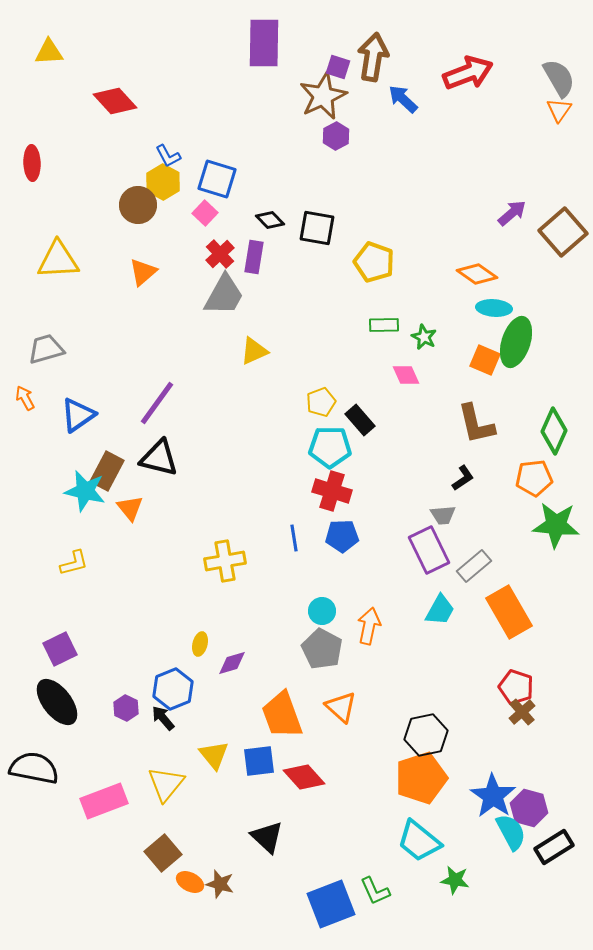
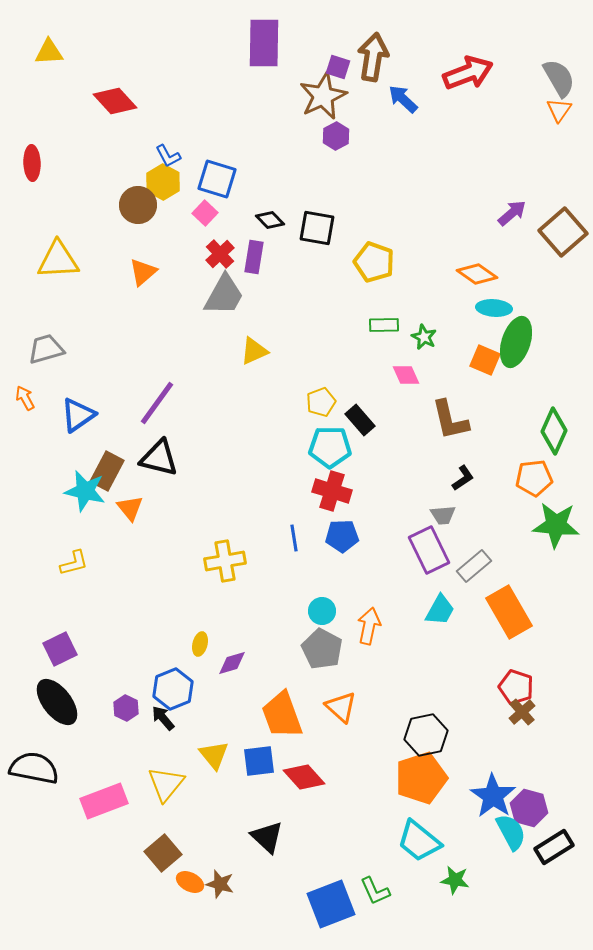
brown L-shape at (476, 424): moved 26 px left, 4 px up
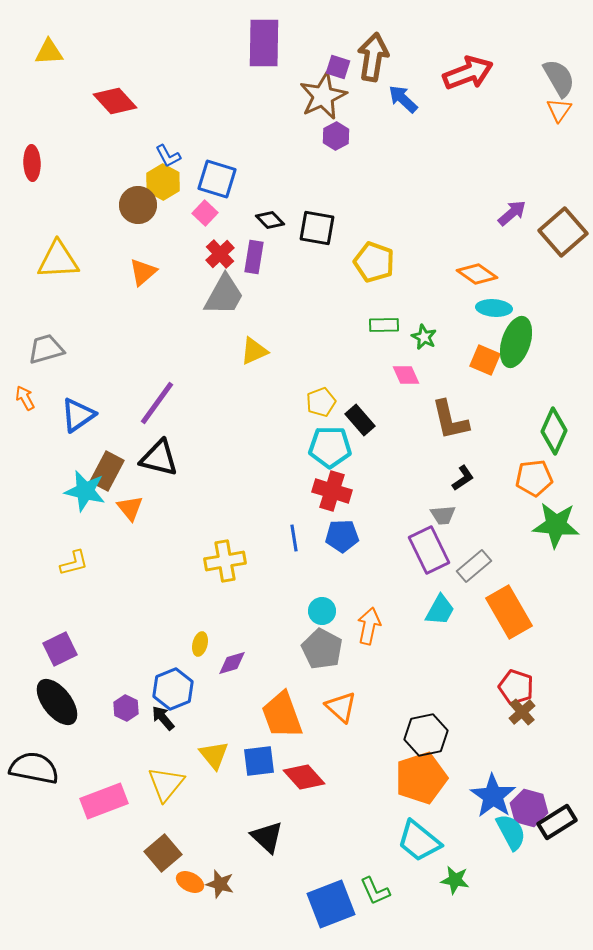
black rectangle at (554, 847): moved 3 px right, 25 px up
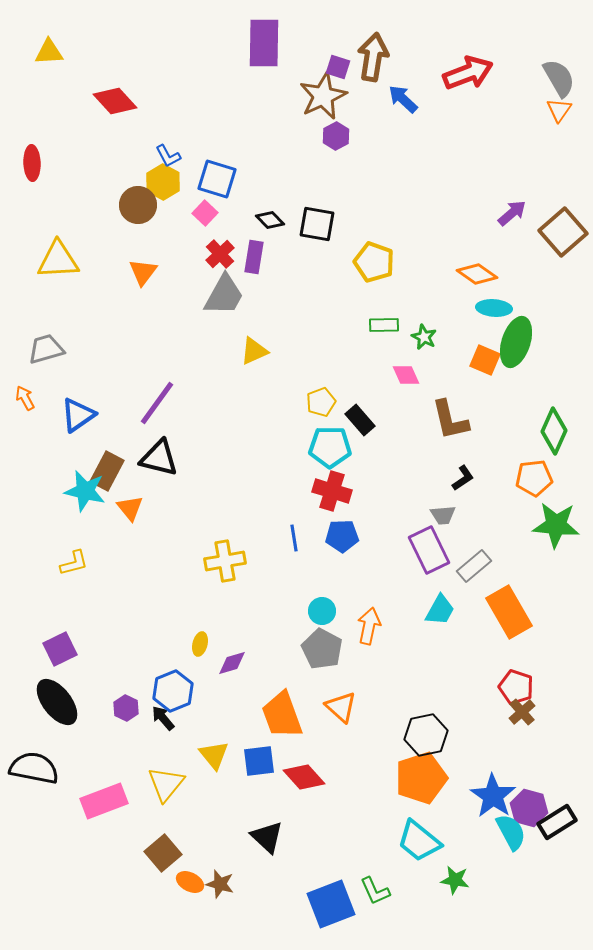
black square at (317, 228): moved 4 px up
orange triangle at (143, 272): rotated 12 degrees counterclockwise
blue hexagon at (173, 689): moved 2 px down
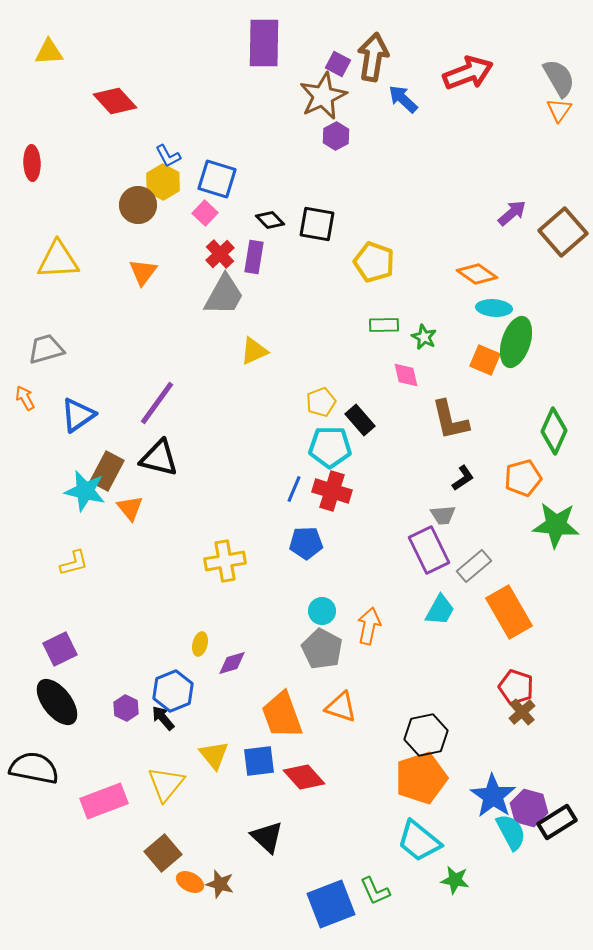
purple square at (338, 67): moved 3 px up; rotated 10 degrees clockwise
pink diamond at (406, 375): rotated 12 degrees clockwise
orange pentagon at (534, 478): moved 11 px left; rotated 9 degrees counterclockwise
blue pentagon at (342, 536): moved 36 px left, 7 px down
blue line at (294, 538): moved 49 px up; rotated 32 degrees clockwise
orange triangle at (341, 707): rotated 24 degrees counterclockwise
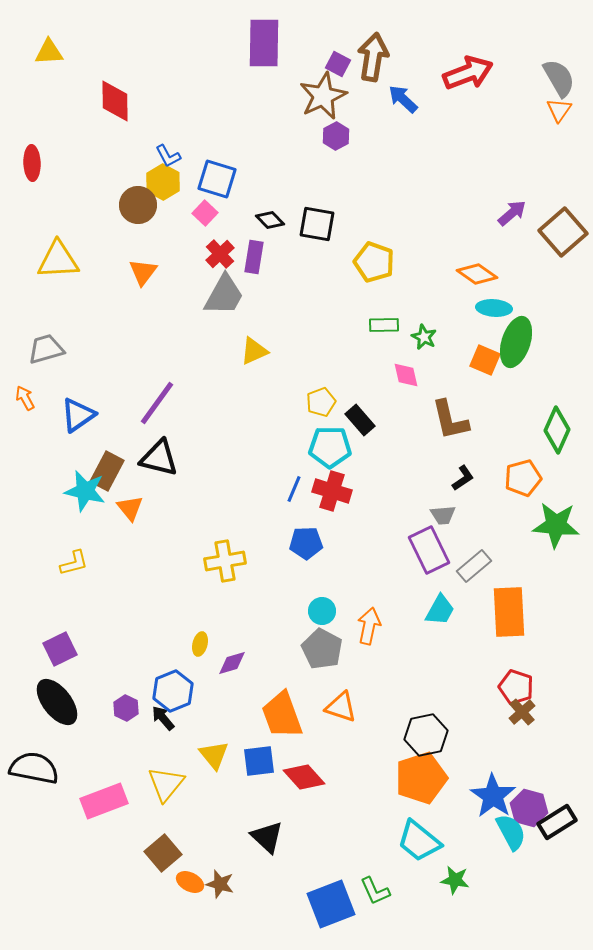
red diamond at (115, 101): rotated 42 degrees clockwise
green diamond at (554, 431): moved 3 px right, 1 px up
orange rectangle at (509, 612): rotated 27 degrees clockwise
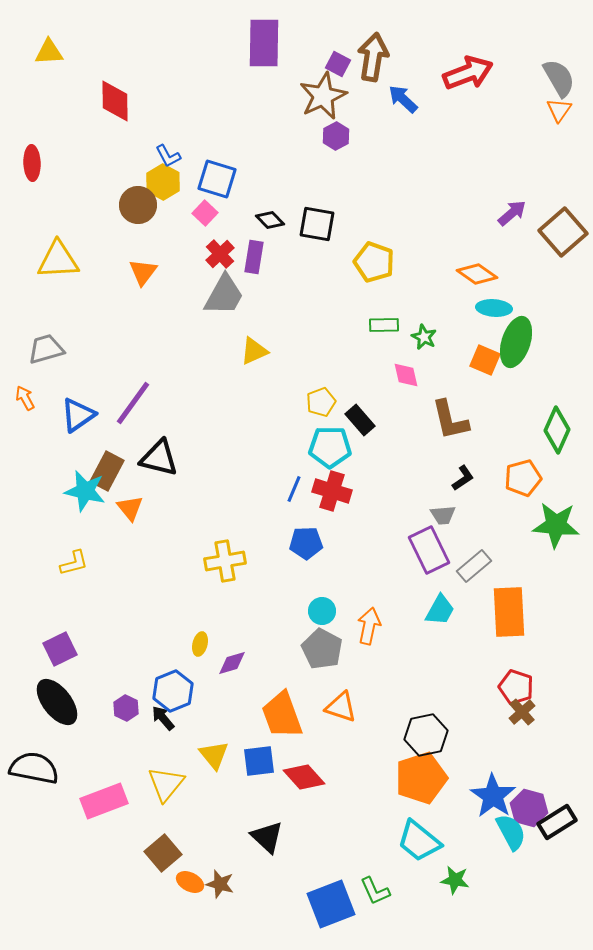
purple line at (157, 403): moved 24 px left
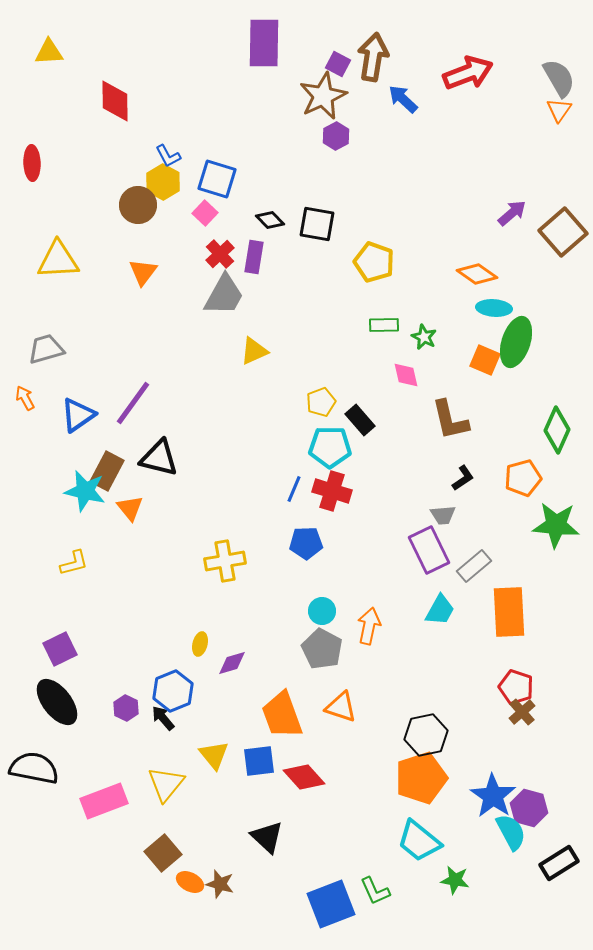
black rectangle at (557, 822): moved 2 px right, 41 px down
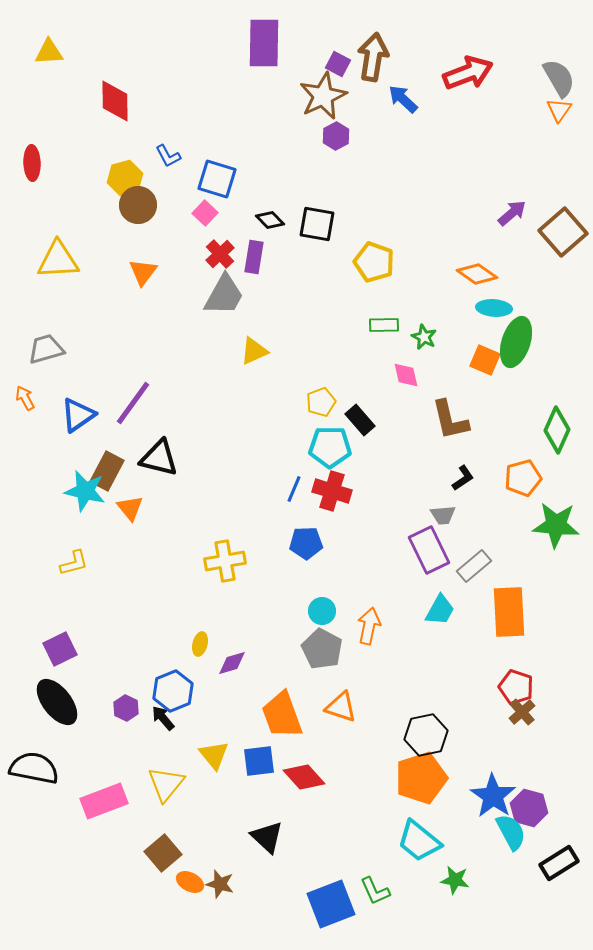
yellow hexagon at (163, 182): moved 38 px left, 4 px up; rotated 16 degrees clockwise
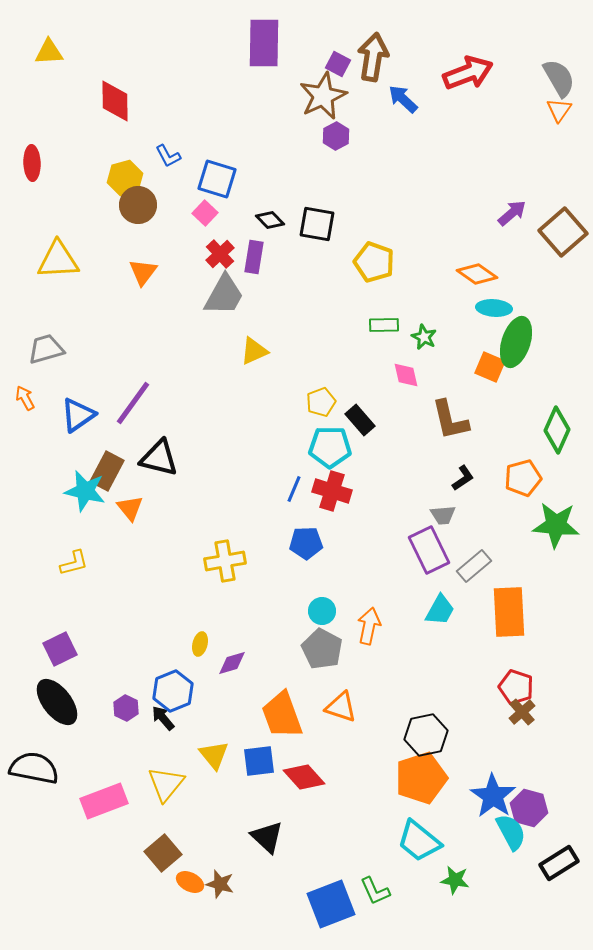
orange square at (485, 360): moved 5 px right, 7 px down
